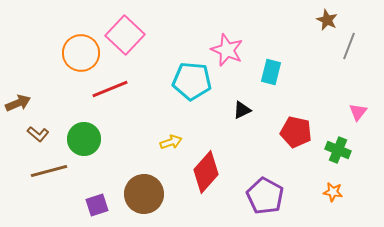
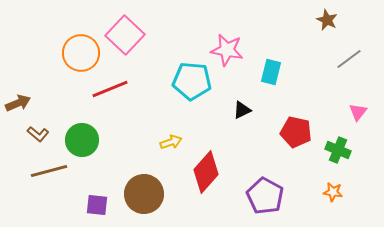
gray line: moved 13 px down; rotated 32 degrees clockwise
pink star: rotated 12 degrees counterclockwise
green circle: moved 2 px left, 1 px down
purple square: rotated 25 degrees clockwise
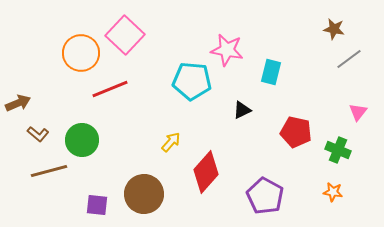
brown star: moved 7 px right, 9 px down; rotated 15 degrees counterclockwise
yellow arrow: rotated 30 degrees counterclockwise
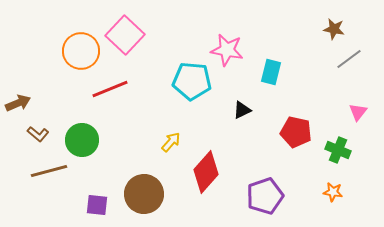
orange circle: moved 2 px up
purple pentagon: rotated 24 degrees clockwise
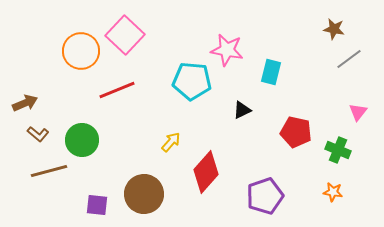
red line: moved 7 px right, 1 px down
brown arrow: moved 7 px right
